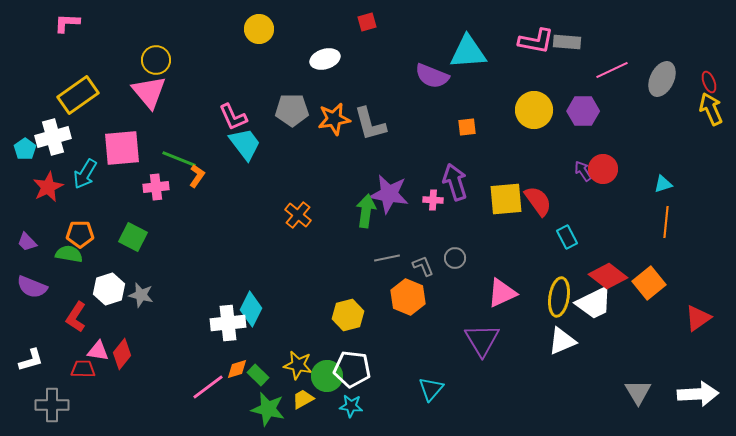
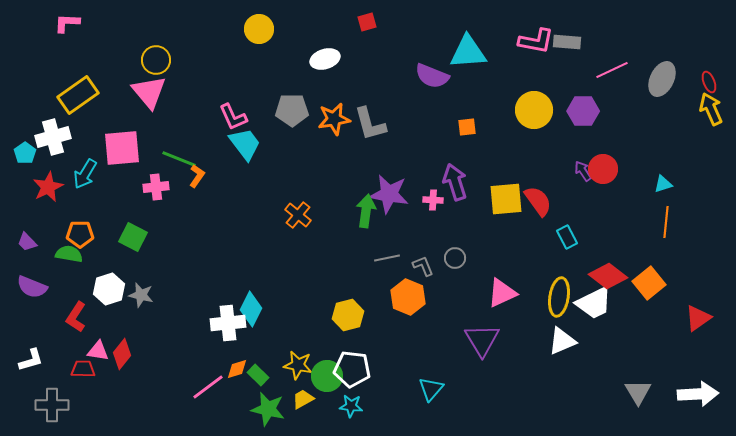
cyan pentagon at (25, 149): moved 4 px down
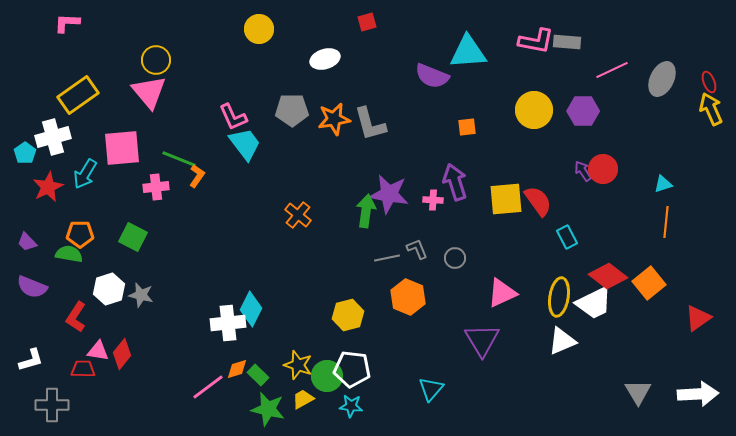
gray L-shape at (423, 266): moved 6 px left, 17 px up
yellow star at (298, 365): rotated 8 degrees clockwise
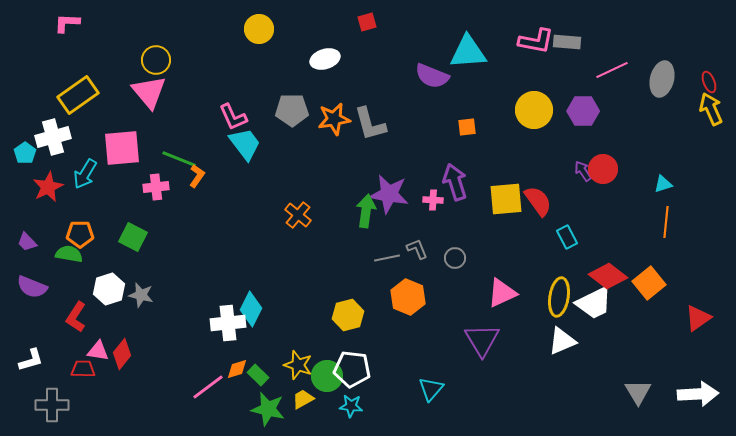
gray ellipse at (662, 79): rotated 12 degrees counterclockwise
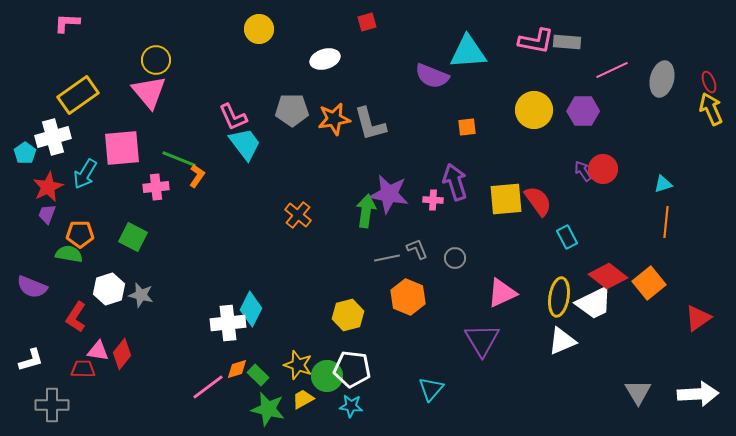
purple trapezoid at (27, 242): moved 20 px right, 28 px up; rotated 65 degrees clockwise
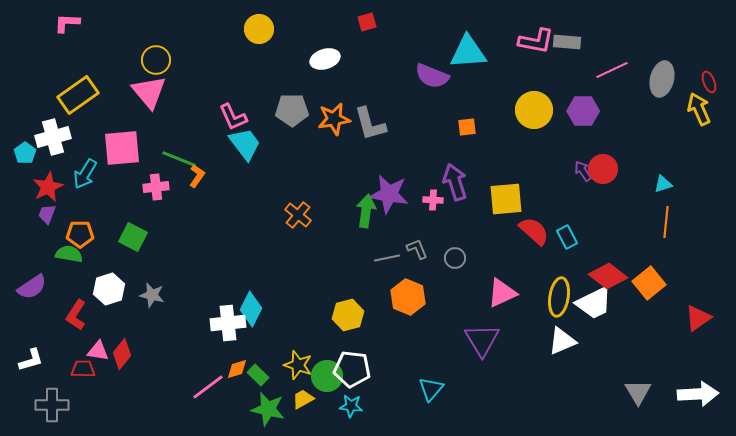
yellow arrow at (711, 109): moved 12 px left
red semicircle at (538, 201): moved 4 px left, 30 px down; rotated 12 degrees counterclockwise
purple semicircle at (32, 287): rotated 56 degrees counterclockwise
gray star at (141, 295): moved 11 px right
red L-shape at (76, 317): moved 2 px up
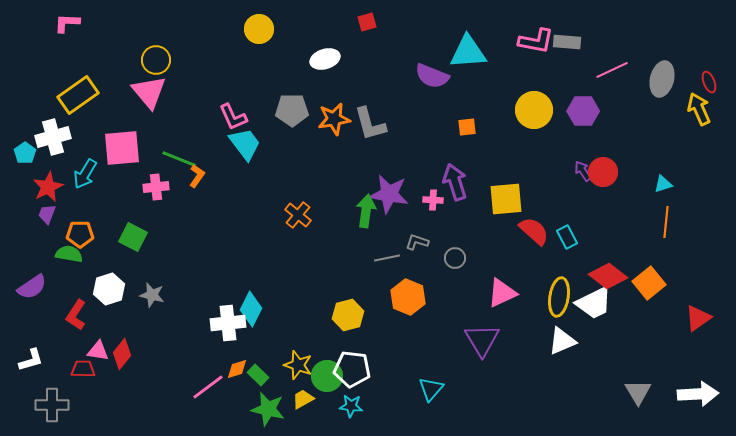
red circle at (603, 169): moved 3 px down
gray L-shape at (417, 249): moved 7 px up; rotated 50 degrees counterclockwise
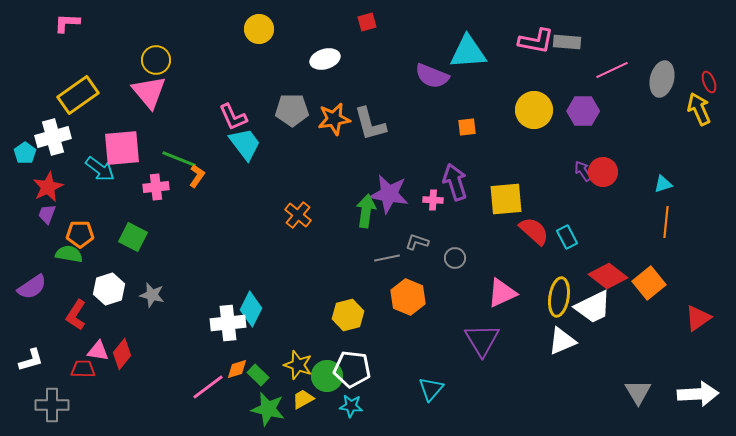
cyan arrow at (85, 174): moved 15 px right, 5 px up; rotated 84 degrees counterclockwise
white trapezoid at (594, 303): moved 1 px left, 4 px down
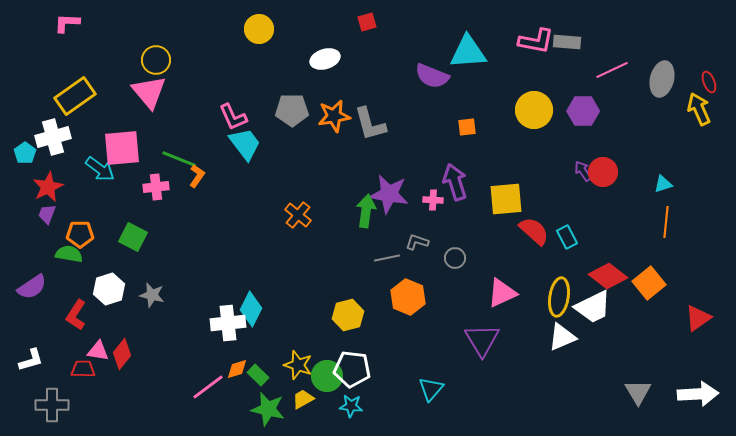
yellow rectangle at (78, 95): moved 3 px left, 1 px down
orange star at (334, 119): moved 3 px up
white triangle at (562, 341): moved 4 px up
